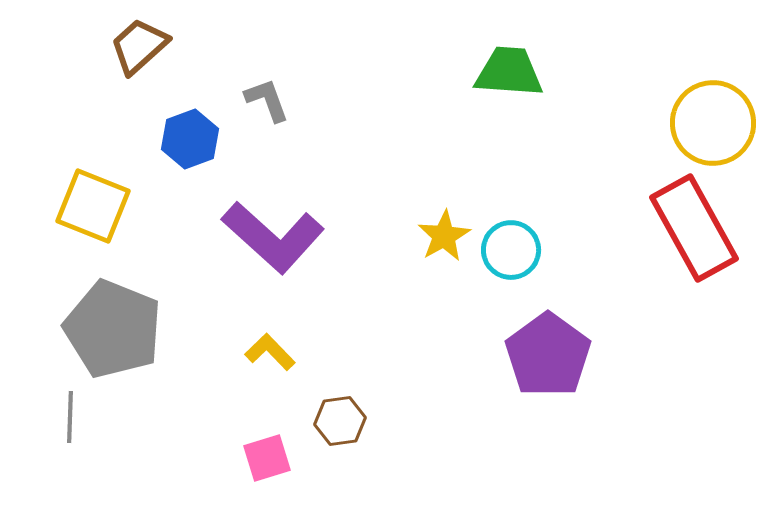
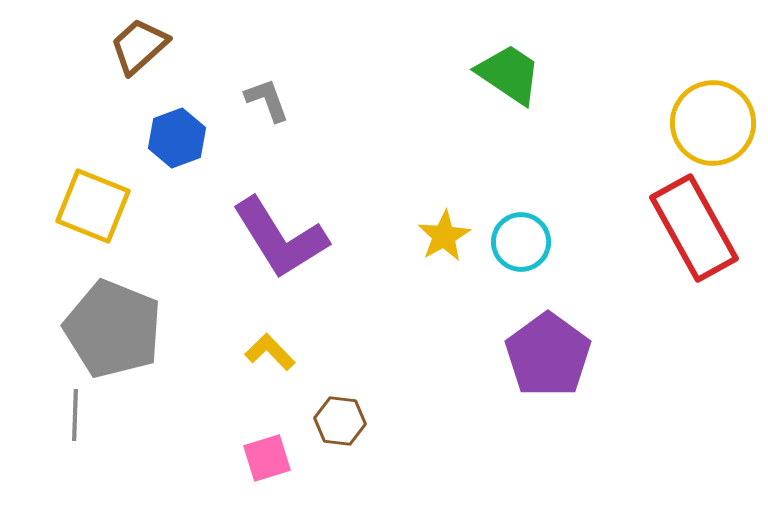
green trapezoid: moved 2 px down; rotated 30 degrees clockwise
blue hexagon: moved 13 px left, 1 px up
purple L-shape: moved 7 px right, 1 px down; rotated 16 degrees clockwise
cyan circle: moved 10 px right, 8 px up
gray line: moved 5 px right, 2 px up
brown hexagon: rotated 15 degrees clockwise
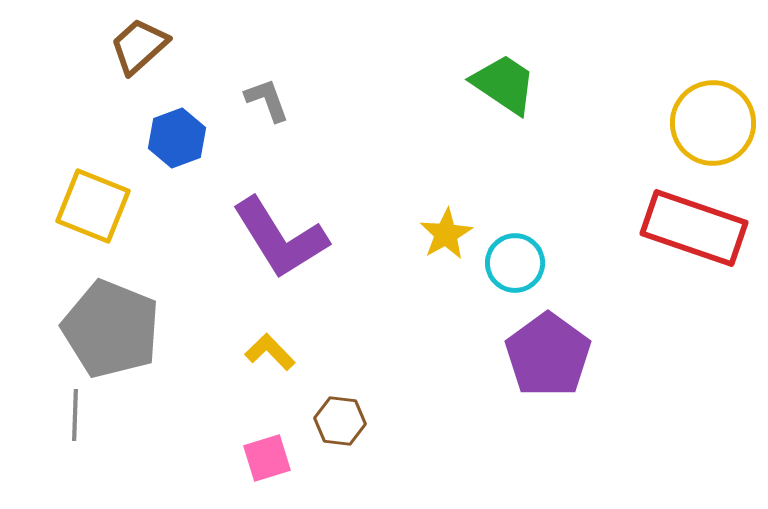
green trapezoid: moved 5 px left, 10 px down
red rectangle: rotated 42 degrees counterclockwise
yellow star: moved 2 px right, 2 px up
cyan circle: moved 6 px left, 21 px down
gray pentagon: moved 2 px left
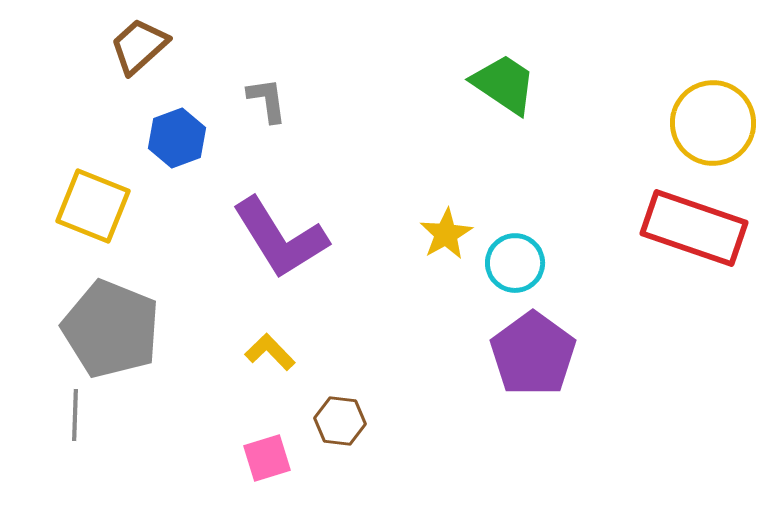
gray L-shape: rotated 12 degrees clockwise
purple pentagon: moved 15 px left, 1 px up
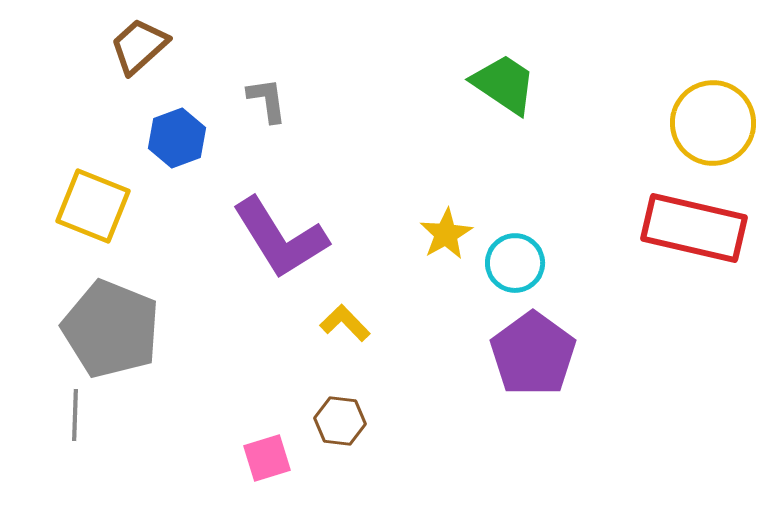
red rectangle: rotated 6 degrees counterclockwise
yellow L-shape: moved 75 px right, 29 px up
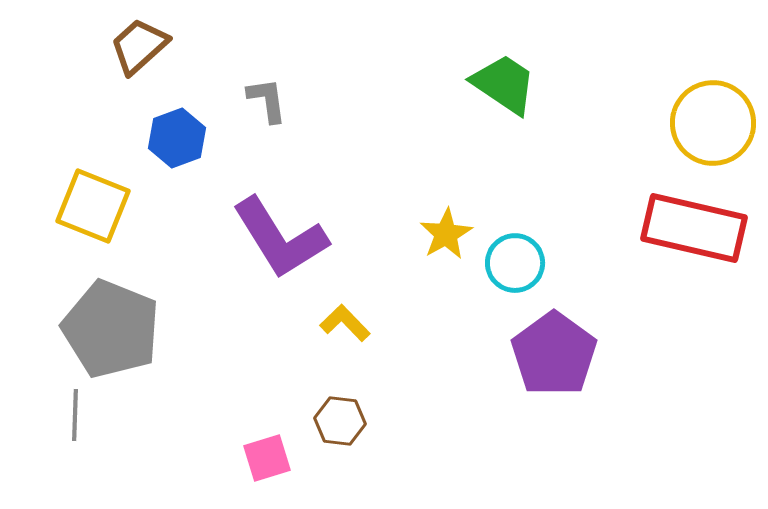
purple pentagon: moved 21 px right
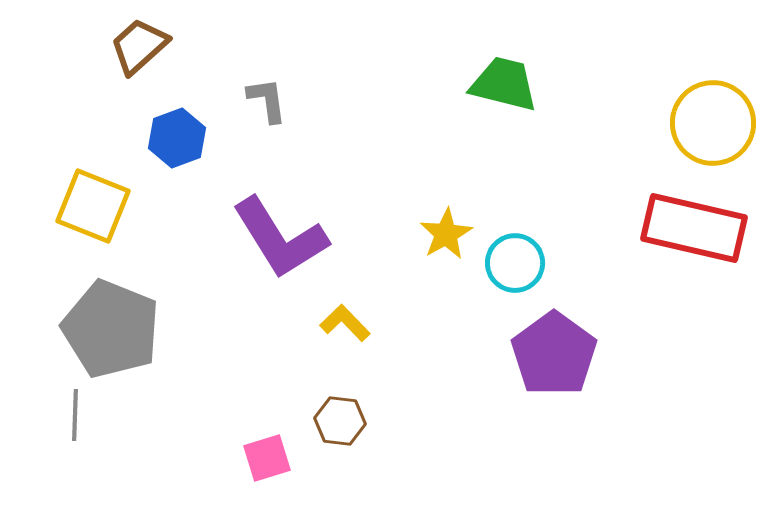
green trapezoid: rotated 20 degrees counterclockwise
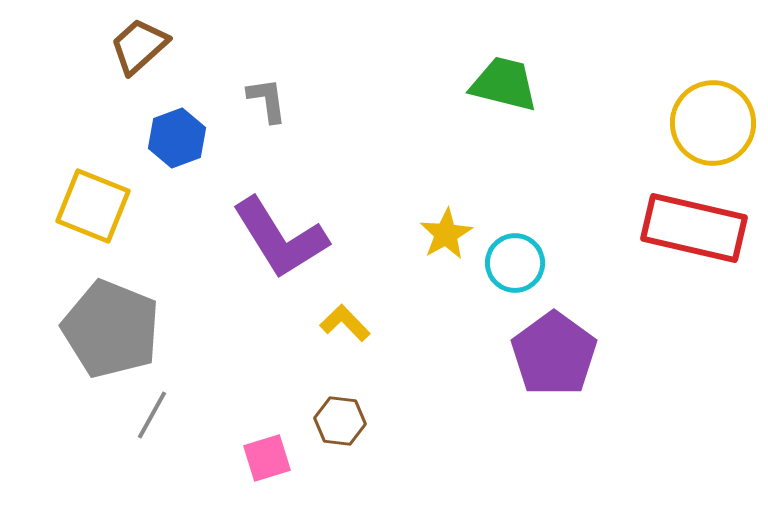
gray line: moved 77 px right; rotated 27 degrees clockwise
